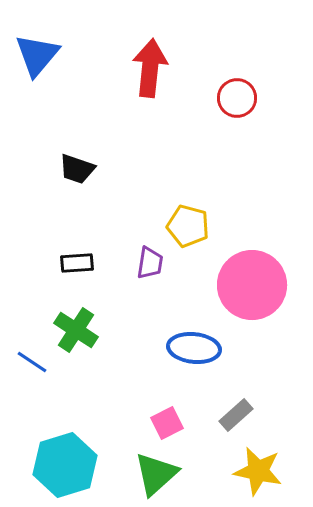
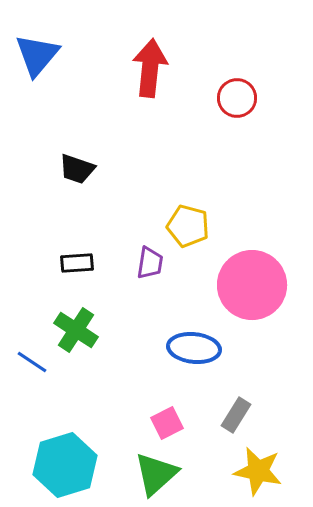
gray rectangle: rotated 16 degrees counterclockwise
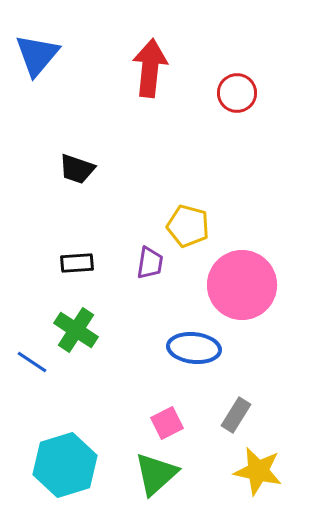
red circle: moved 5 px up
pink circle: moved 10 px left
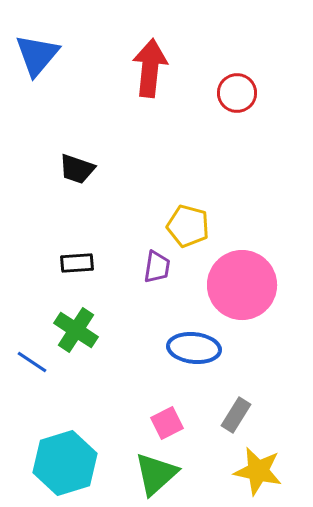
purple trapezoid: moved 7 px right, 4 px down
cyan hexagon: moved 2 px up
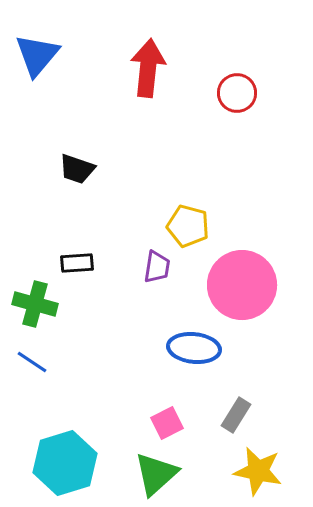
red arrow: moved 2 px left
green cross: moved 41 px left, 26 px up; rotated 18 degrees counterclockwise
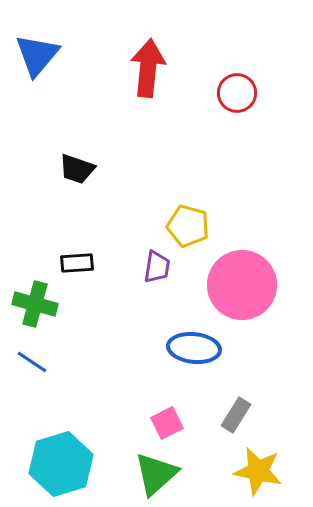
cyan hexagon: moved 4 px left, 1 px down
